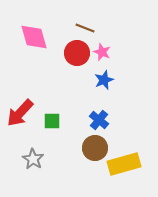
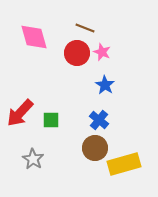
blue star: moved 1 px right, 5 px down; rotated 18 degrees counterclockwise
green square: moved 1 px left, 1 px up
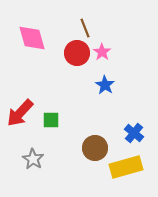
brown line: rotated 48 degrees clockwise
pink diamond: moved 2 px left, 1 px down
pink star: rotated 12 degrees clockwise
blue cross: moved 35 px right, 13 px down
yellow rectangle: moved 2 px right, 3 px down
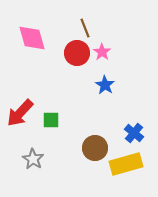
yellow rectangle: moved 3 px up
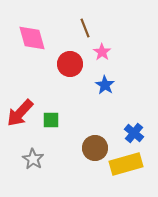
red circle: moved 7 px left, 11 px down
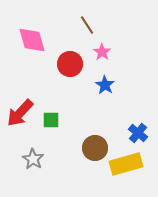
brown line: moved 2 px right, 3 px up; rotated 12 degrees counterclockwise
pink diamond: moved 2 px down
blue cross: moved 4 px right
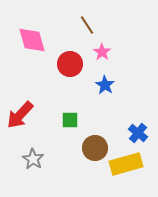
red arrow: moved 2 px down
green square: moved 19 px right
